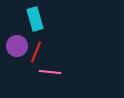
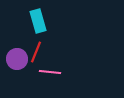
cyan rectangle: moved 3 px right, 2 px down
purple circle: moved 13 px down
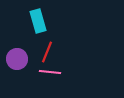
red line: moved 11 px right
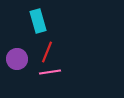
pink line: rotated 15 degrees counterclockwise
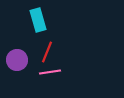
cyan rectangle: moved 1 px up
purple circle: moved 1 px down
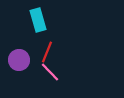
purple circle: moved 2 px right
pink line: rotated 55 degrees clockwise
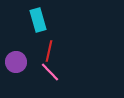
red line: moved 2 px right, 1 px up; rotated 10 degrees counterclockwise
purple circle: moved 3 px left, 2 px down
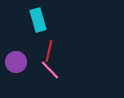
pink line: moved 2 px up
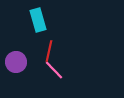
pink line: moved 4 px right
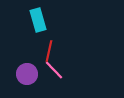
purple circle: moved 11 px right, 12 px down
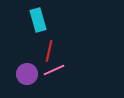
pink line: rotated 70 degrees counterclockwise
